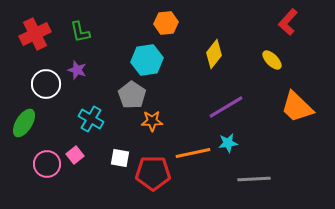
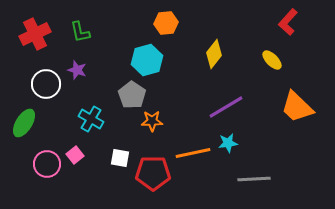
cyan hexagon: rotated 8 degrees counterclockwise
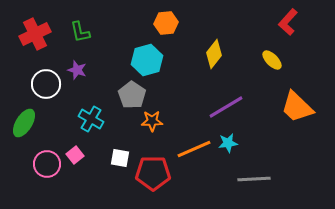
orange line: moved 1 px right, 4 px up; rotated 12 degrees counterclockwise
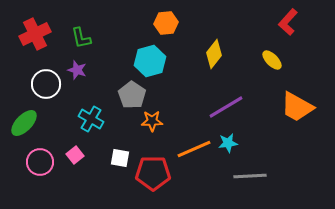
green L-shape: moved 1 px right, 6 px down
cyan hexagon: moved 3 px right, 1 px down
orange trapezoid: rotated 15 degrees counterclockwise
green ellipse: rotated 12 degrees clockwise
pink circle: moved 7 px left, 2 px up
gray line: moved 4 px left, 3 px up
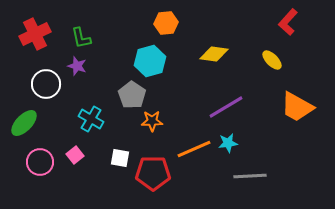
yellow diamond: rotated 60 degrees clockwise
purple star: moved 4 px up
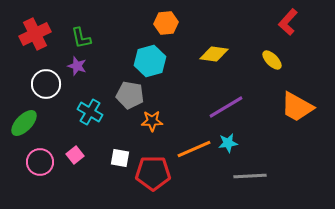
gray pentagon: moved 2 px left; rotated 24 degrees counterclockwise
cyan cross: moved 1 px left, 7 px up
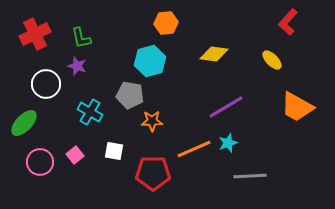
cyan star: rotated 12 degrees counterclockwise
white square: moved 6 px left, 7 px up
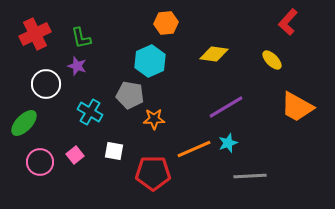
cyan hexagon: rotated 8 degrees counterclockwise
orange star: moved 2 px right, 2 px up
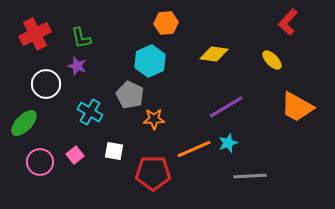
gray pentagon: rotated 16 degrees clockwise
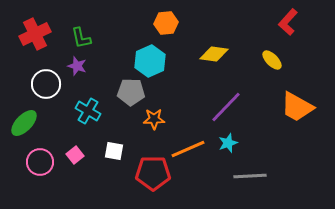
gray pentagon: moved 1 px right, 3 px up; rotated 24 degrees counterclockwise
purple line: rotated 15 degrees counterclockwise
cyan cross: moved 2 px left, 1 px up
orange line: moved 6 px left
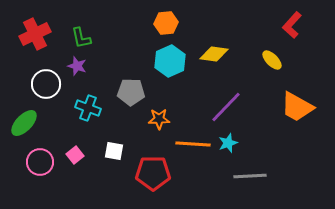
red L-shape: moved 4 px right, 3 px down
cyan hexagon: moved 20 px right
cyan cross: moved 3 px up; rotated 10 degrees counterclockwise
orange star: moved 5 px right
orange line: moved 5 px right, 5 px up; rotated 28 degrees clockwise
